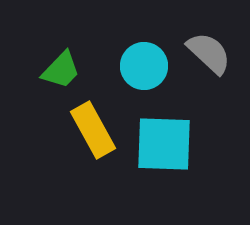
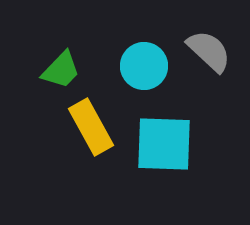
gray semicircle: moved 2 px up
yellow rectangle: moved 2 px left, 3 px up
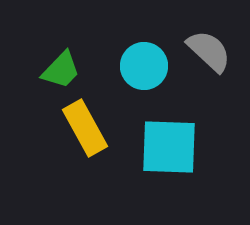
yellow rectangle: moved 6 px left, 1 px down
cyan square: moved 5 px right, 3 px down
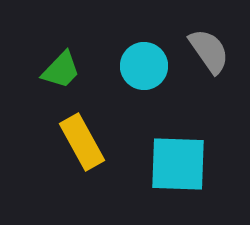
gray semicircle: rotated 12 degrees clockwise
yellow rectangle: moved 3 px left, 14 px down
cyan square: moved 9 px right, 17 px down
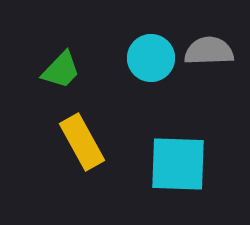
gray semicircle: rotated 57 degrees counterclockwise
cyan circle: moved 7 px right, 8 px up
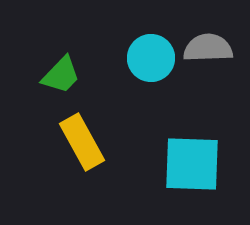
gray semicircle: moved 1 px left, 3 px up
green trapezoid: moved 5 px down
cyan square: moved 14 px right
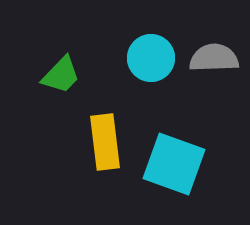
gray semicircle: moved 6 px right, 10 px down
yellow rectangle: moved 23 px right; rotated 22 degrees clockwise
cyan square: moved 18 px left; rotated 18 degrees clockwise
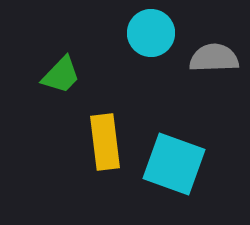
cyan circle: moved 25 px up
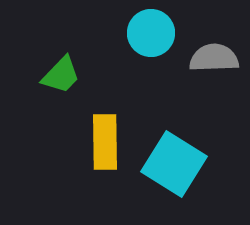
yellow rectangle: rotated 6 degrees clockwise
cyan square: rotated 12 degrees clockwise
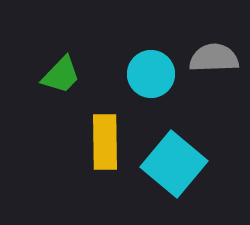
cyan circle: moved 41 px down
cyan square: rotated 8 degrees clockwise
